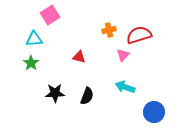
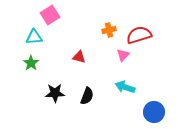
cyan triangle: moved 2 px up
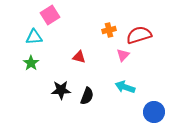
black star: moved 6 px right, 3 px up
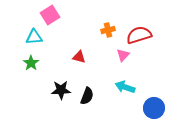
orange cross: moved 1 px left
blue circle: moved 4 px up
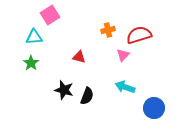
black star: moved 3 px right; rotated 18 degrees clockwise
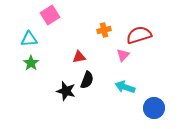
orange cross: moved 4 px left
cyan triangle: moved 5 px left, 2 px down
red triangle: rotated 24 degrees counterclockwise
black star: moved 2 px right, 1 px down
black semicircle: moved 16 px up
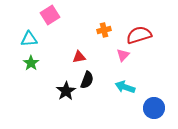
black star: rotated 24 degrees clockwise
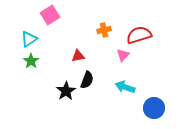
cyan triangle: rotated 30 degrees counterclockwise
red triangle: moved 1 px left, 1 px up
green star: moved 2 px up
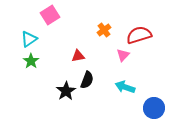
orange cross: rotated 24 degrees counterclockwise
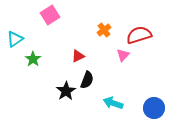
cyan triangle: moved 14 px left
red triangle: rotated 16 degrees counterclockwise
green star: moved 2 px right, 2 px up
cyan arrow: moved 12 px left, 16 px down
